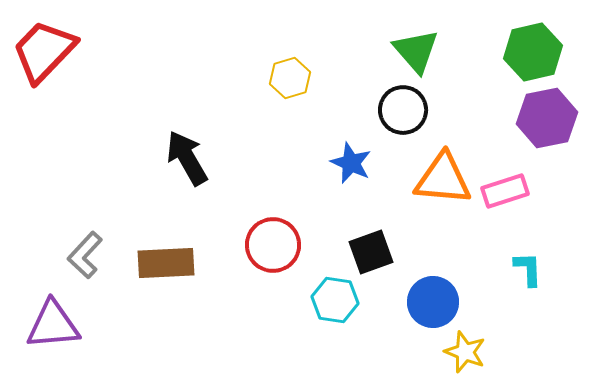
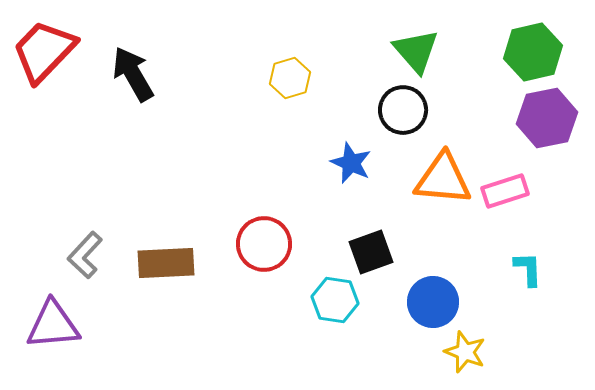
black arrow: moved 54 px left, 84 px up
red circle: moved 9 px left, 1 px up
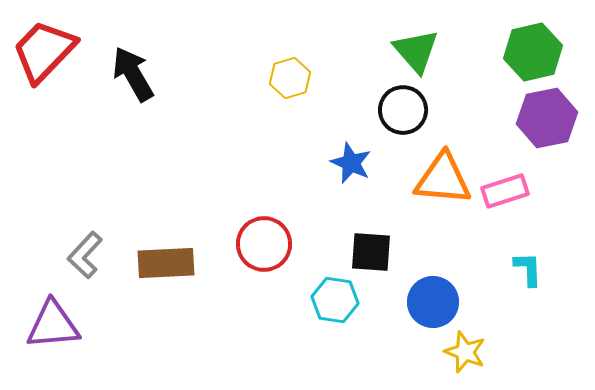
black square: rotated 24 degrees clockwise
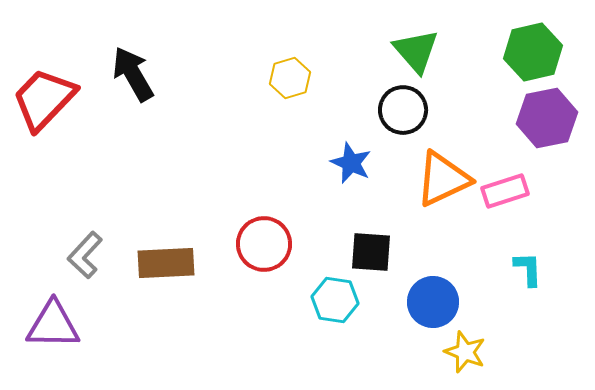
red trapezoid: moved 48 px down
orange triangle: rotated 30 degrees counterclockwise
purple triangle: rotated 6 degrees clockwise
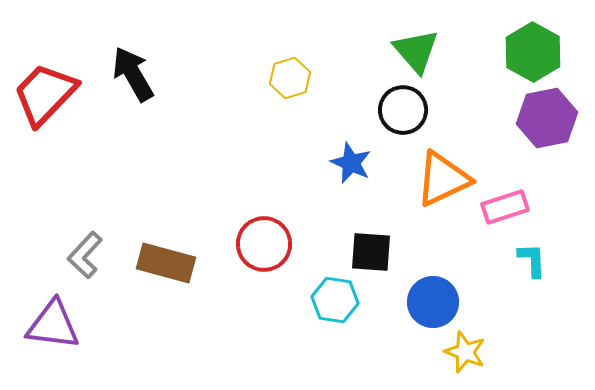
green hexagon: rotated 18 degrees counterclockwise
red trapezoid: moved 1 px right, 5 px up
pink rectangle: moved 16 px down
brown rectangle: rotated 18 degrees clockwise
cyan L-shape: moved 4 px right, 9 px up
purple triangle: rotated 6 degrees clockwise
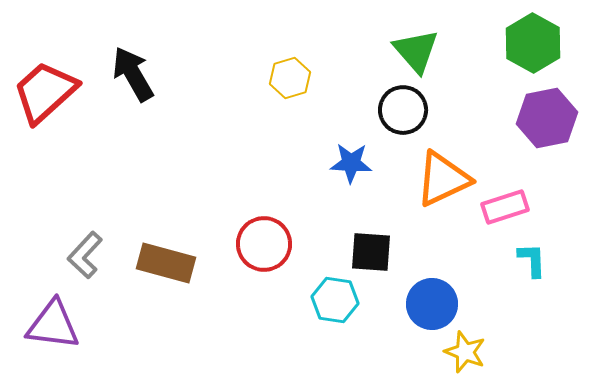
green hexagon: moved 9 px up
red trapezoid: moved 2 px up; rotated 4 degrees clockwise
blue star: rotated 21 degrees counterclockwise
blue circle: moved 1 px left, 2 px down
